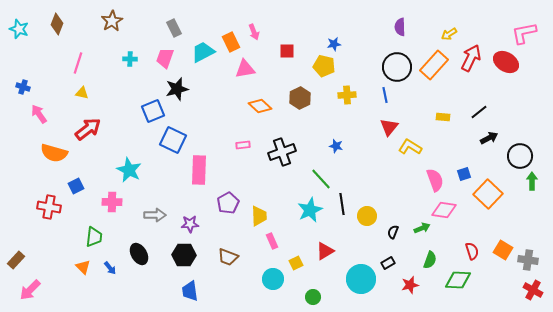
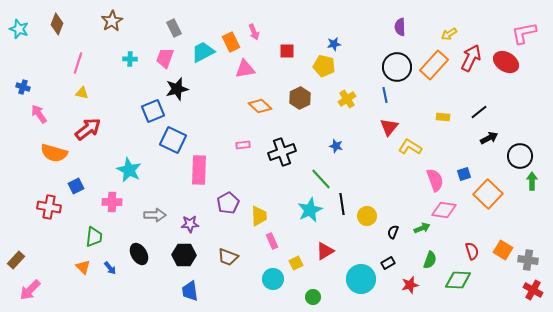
yellow cross at (347, 95): moved 4 px down; rotated 30 degrees counterclockwise
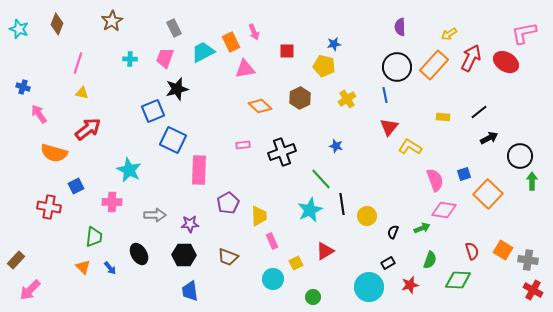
cyan circle at (361, 279): moved 8 px right, 8 px down
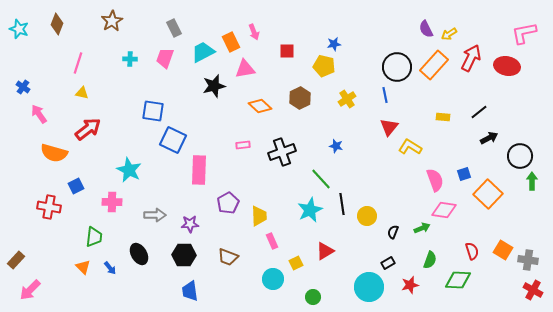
purple semicircle at (400, 27): moved 26 px right, 2 px down; rotated 24 degrees counterclockwise
red ellipse at (506, 62): moved 1 px right, 4 px down; rotated 20 degrees counterclockwise
blue cross at (23, 87): rotated 16 degrees clockwise
black star at (177, 89): moved 37 px right, 3 px up
blue square at (153, 111): rotated 30 degrees clockwise
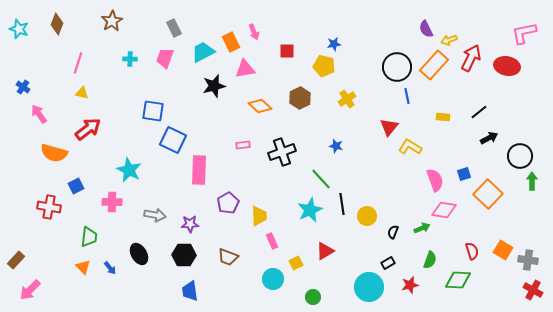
yellow arrow at (449, 34): moved 6 px down; rotated 14 degrees clockwise
blue line at (385, 95): moved 22 px right, 1 px down
gray arrow at (155, 215): rotated 10 degrees clockwise
green trapezoid at (94, 237): moved 5 px left
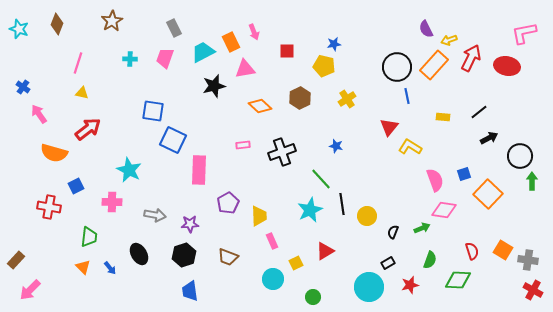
black hexagon at (184, 255): rotated 20 degrees counterclockwise
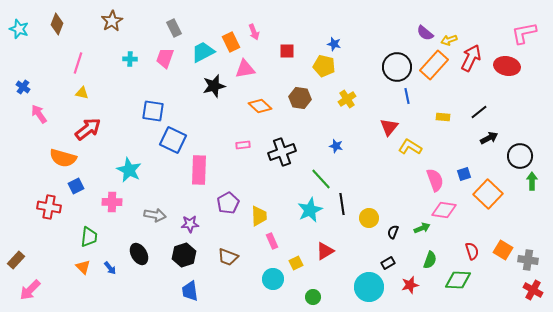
purple semicircle at (426, 29): moved 1 px left, 4 px down; rotated 24 degrees counterclockwise
blue star at (334, 44): rotated 24 degrees clockwise
brown hexagon at (300, 98): rotated 25 degrees counterclockwise
orange semicircle at (54, 153): moved 9 px right, 5 px down
yellow circle at (367, 216): moved 2 px right, 2 px down
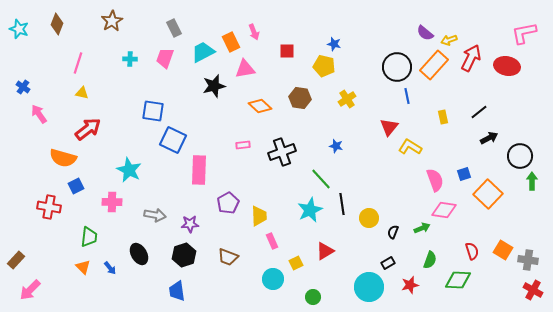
yellow rectangle at (443, 117): rotated 72 degrees clockwise
blue trapezoid at (190, 291): moved 13 px left
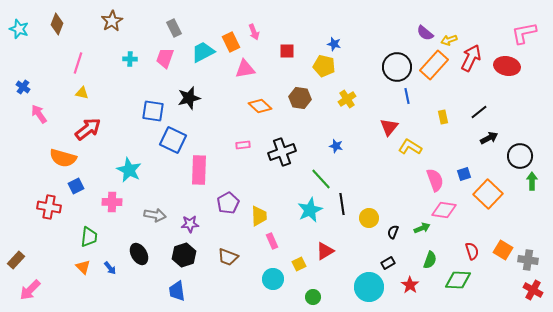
black star at (214, 86): moved 25 px left, 12 px down
yellow square at (296, 263): moved 3 px right, 1 px down
red star at (410, 285): rotated 24 degrees counterclockwise
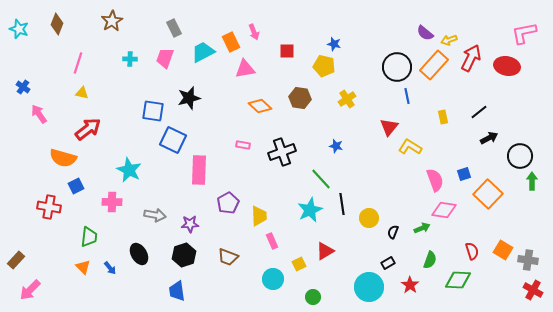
pink rectangle at (243, 145): rotated 16 degrees clockwise
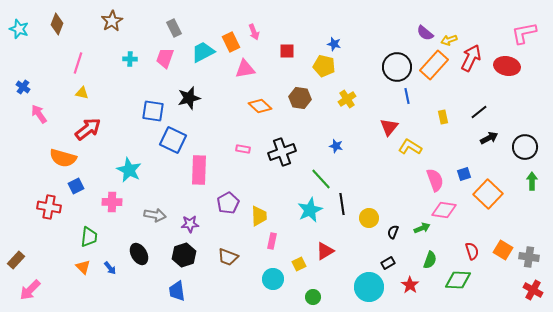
pink rectangle at (243, 145): moved 4 px down
black circle at (520, 156): moved 5 px right, 9 px up
pink rectangle at (272, 241): rotated 35 degrees clockwise
gray cross at (528, 260): moved 1 px right, 3 px up
